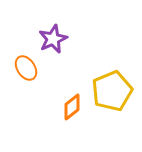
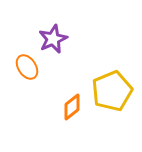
orange ellipse: moved 1 px right, 1 px up
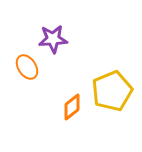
purple star: rotated 20 degrees clockwise
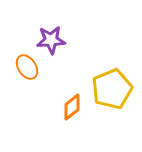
purple star: moved 2 px left, 1 px down
yellow pentagon: moved 2 px up
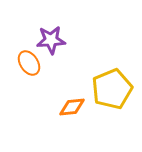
orange ellipse: moved 2 px right, 4 px up
orange diamond: rotated 32 degrees clockwise
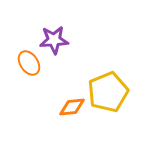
purple star: moved 3 px right
yellow pentagon: moved 4 px left, 3 px down
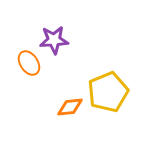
orange diamond: moved 2 px left
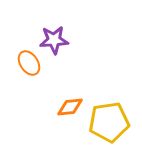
yellow pentagon: moved 1 px right, 30 px down; rotated 15 degrees clockwise
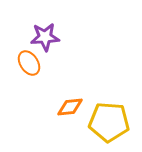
purple star: moved 9 px left, 3 px up
yellow pentagon: rotated 12 degrees clockwise
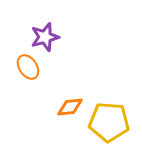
purple star: rotated 12 degrees counterclockwise
orange ellipse: moved 1 px left, 4 px down
